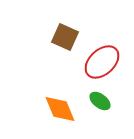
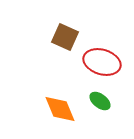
red ellipse: rotated 60 degrees clockwise
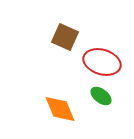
green ellipse: moved 1 px right, 5 px up
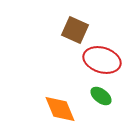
brown square: moved 10 px right, 7 px up
red ellipse: moved 2 px up
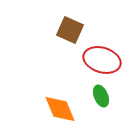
brown square: moved 5 px left
green ellipse: rotated 30 degrees clockwise
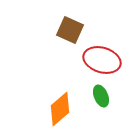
orange diamond: rotated 72 degrees clockwise
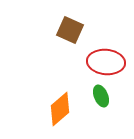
red ellipse: moved 4 px right, 2 px down; rotated 12 degrees counterclockwise
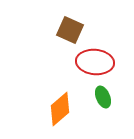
red ellipse: moved 11 px left
green ellipse: moved 2 px right, 1 px down
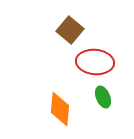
brown square: rotated 16 degrees clockwise
orange diamond: rotated 44 degrees counterclockwise
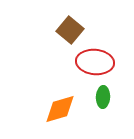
green ellipse: rotated 25 degrees clockwise
orange diamond: rotated 68 degrees clockwise
